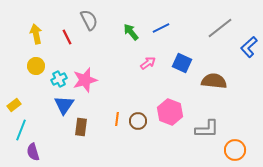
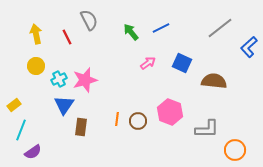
purple semicircle: rotated 108 degrees counterclockwise
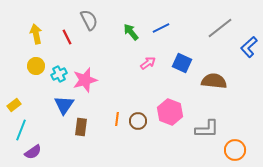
cyan cross: moved 5 px up
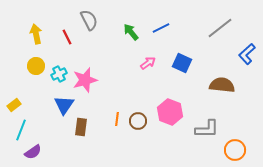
blue L-shape: moved 2 px left, 7 px down
brown semicircle: moved 8 px right, 4 px down
